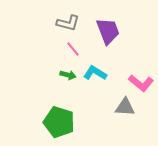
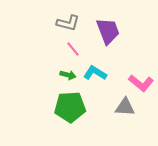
green pentagon: moved 11 px right, 15 px up; rotated 20 degrees counterclockwise
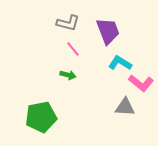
cyan L-shape: moved 25 px right, 10 px up
green pentagon: moved 29 px left, 10 px down; rotated 8 degrees counterclockwise
